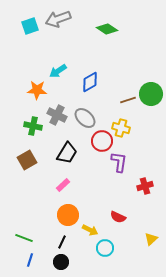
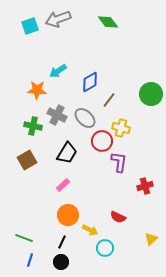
green diamond: moved 1 px right, 7 px up; rotated 20 degrees clockwise
brown line: moved 19 px left; rotated 35 degrees counterclockwise
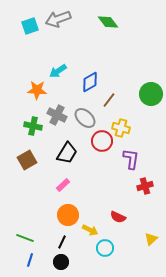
purple L-shape: moved 12 px right, 3 px up
green line: moved 1 px right
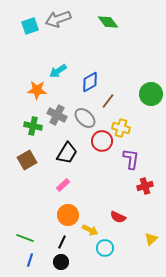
brown line: moved 1 px left, 1 px down
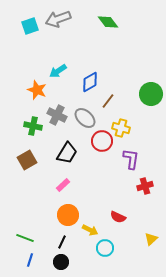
orange star: rotated 18 degrees clockwise
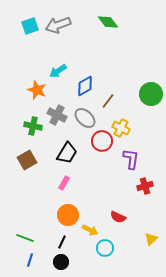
gray arrow: moved 6 px down
blue diamond: moved 5 px left, 4 px down
yellow cross: rotated 12 degrees clockwise
pink rectangle: moved 1 px right, 2 px up; rotated 16 degrees counterclockwise
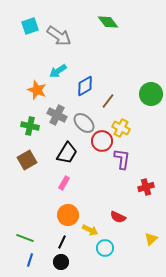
gray arrow: moved 1 px right, 11 px down; rotated 125 degrees counterclockwise
gray ellipse: moved 1 px left, 5 px down
green cross: moved 3 px left
purple L-shape: moved 9 px left
red cross: moved 1 px right, 1 px down
